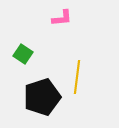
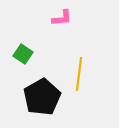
yellow line: moved 2 px right, 3 px up
black pentagon: rotated 12 degrees counterclockwise
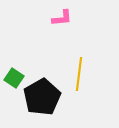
green square: moved 9 px left, 24 px down
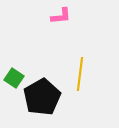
pink L-shape: moved 1 px left, 2 px up
yellow line: moved 1 px right
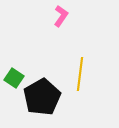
pink L-shape: rotated 50 degrees counterclockwise
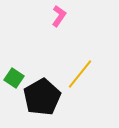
pink L-shape: moved 2 px left
yellow line: rotated 32 degrees clockwise
